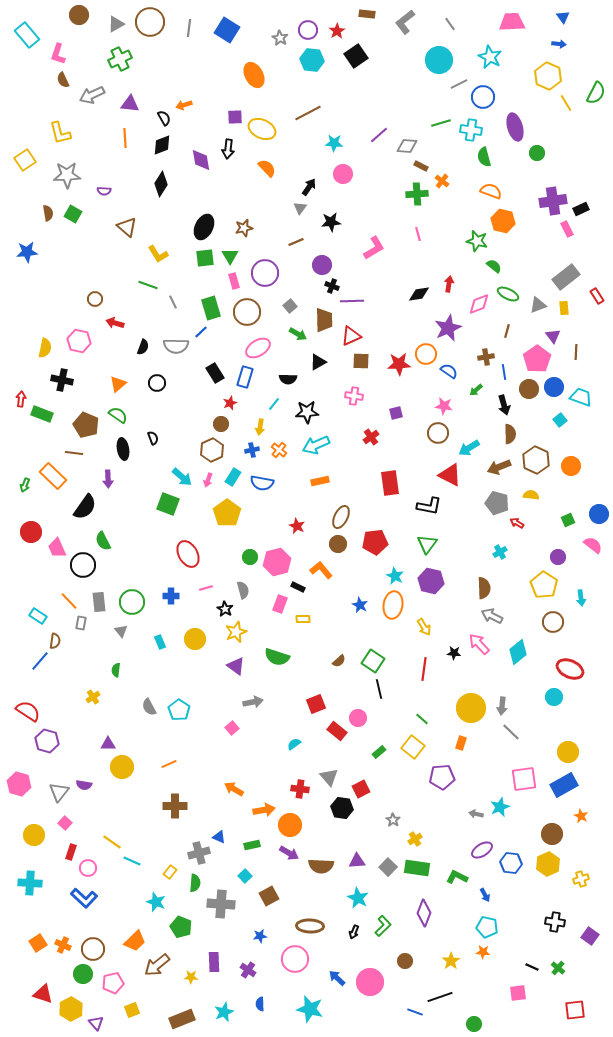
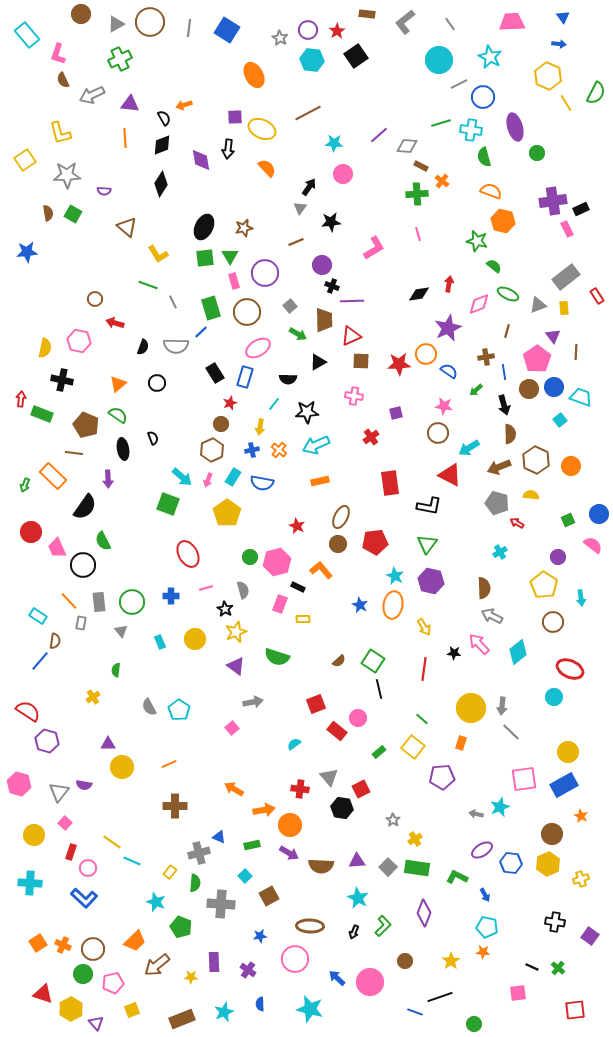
brown circle at (79, 15): moved 2 px right, 1 px up
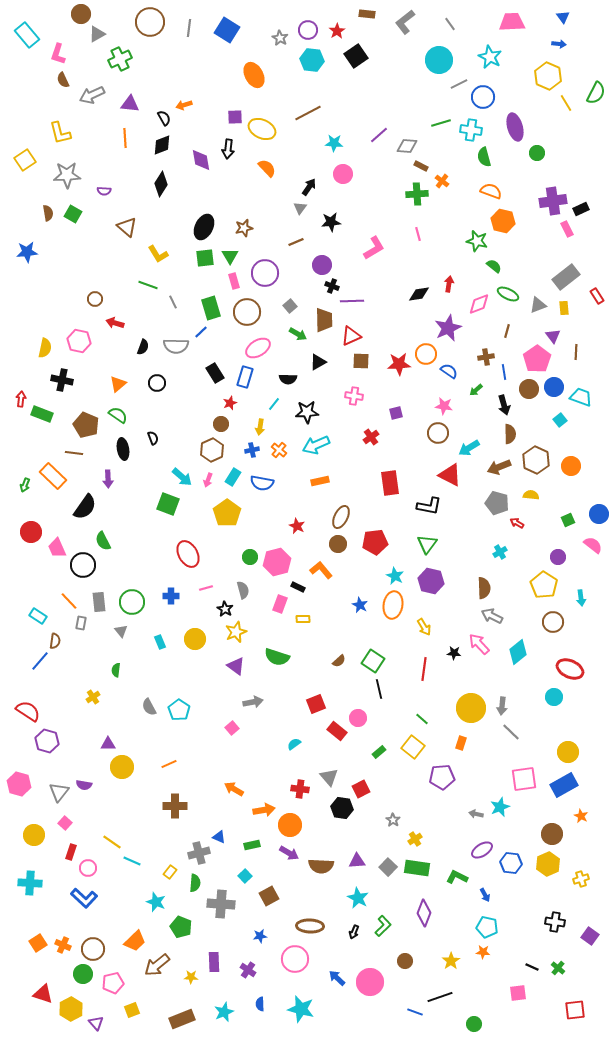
gray triangle at (116, 24): moved 19 px left, 10 px down
cyan star at (310, 1009): moved 9 px left
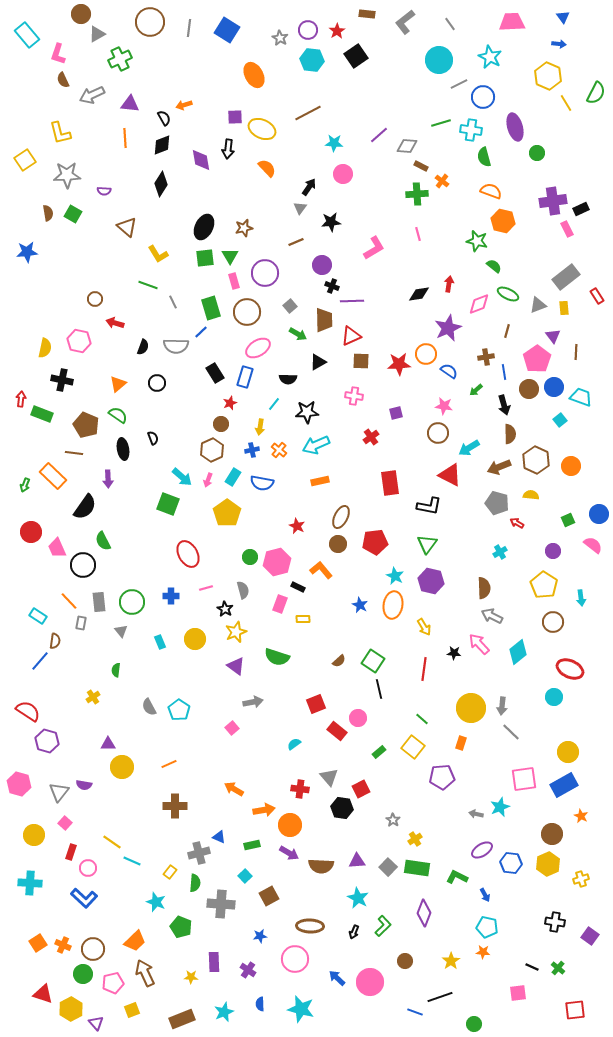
purple circle at (558, 557): moved 5 px left, 6 px up
brown arrow at (157, 965): moved 12 px left, 8 px down; rotated 104 degrees clockwise
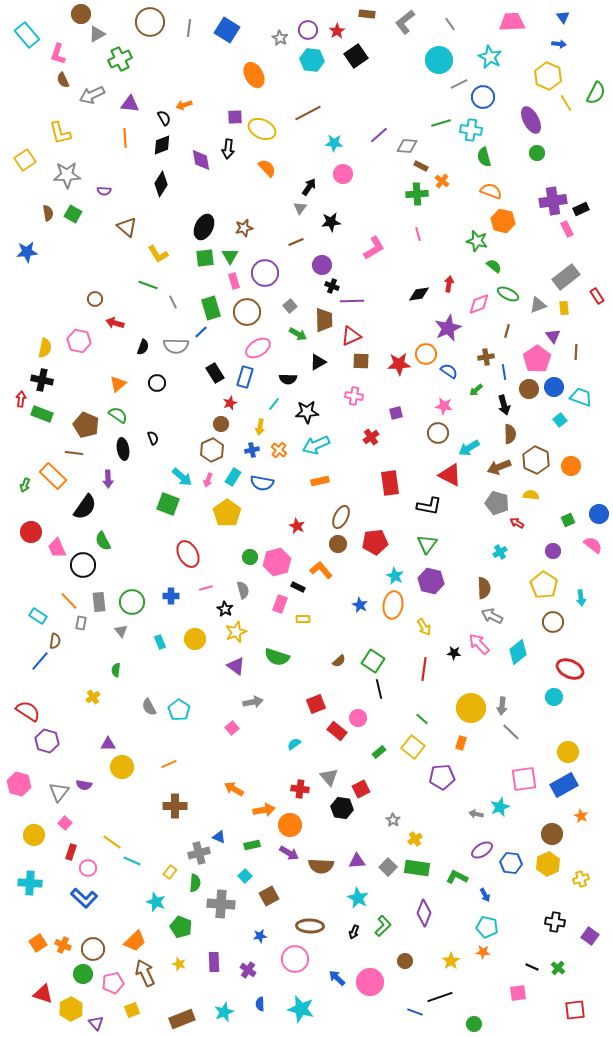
purple ellipse at (515, 127): moved 16 px right, 7 px up; rotated 12 degrees counterclockwise
black cross at (62, 380): moved 20 px left
yellow star at (191, 977): moved 12 px left, 13 px up; rotated 16 degrees clockwise
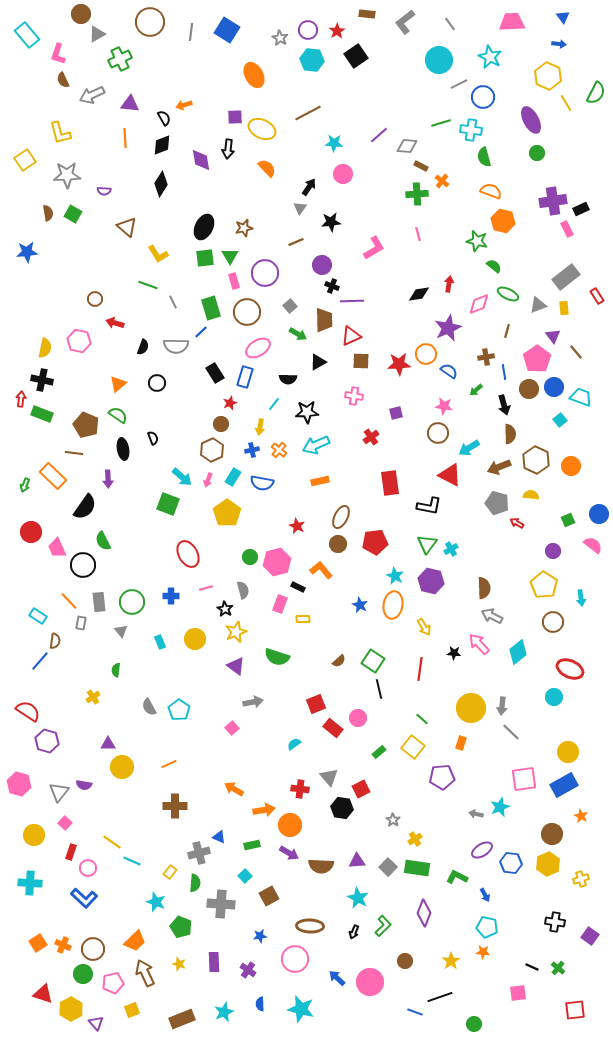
gray line at (189, 28): moved 2 px right, 4 px down
brown line at (576, 352): rotated 42 degrees counterclockwise
cyan cross at (500, 552): moved 49 px left, 3 px up
red line at (424, 669): moved 4 px left
red rectangle at (337, 731): moved 4 px left, 3 px up
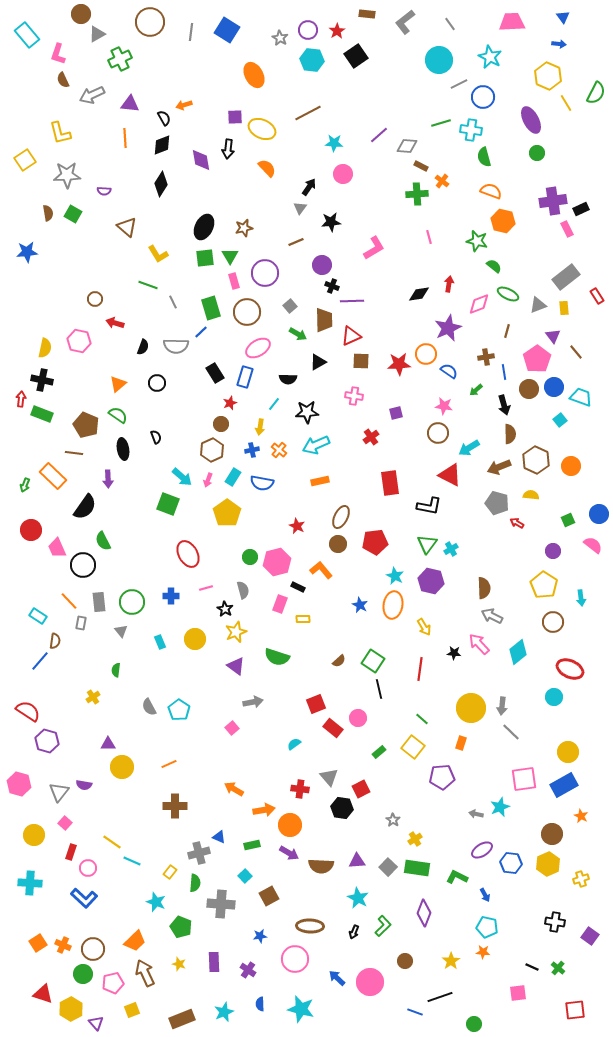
pink line at (418, 234): moved 11 px right, 3 px down
black semicircle at (153, 438): moved 3 px right, 1 px up
red circle at (31, 532): moved 2 px up
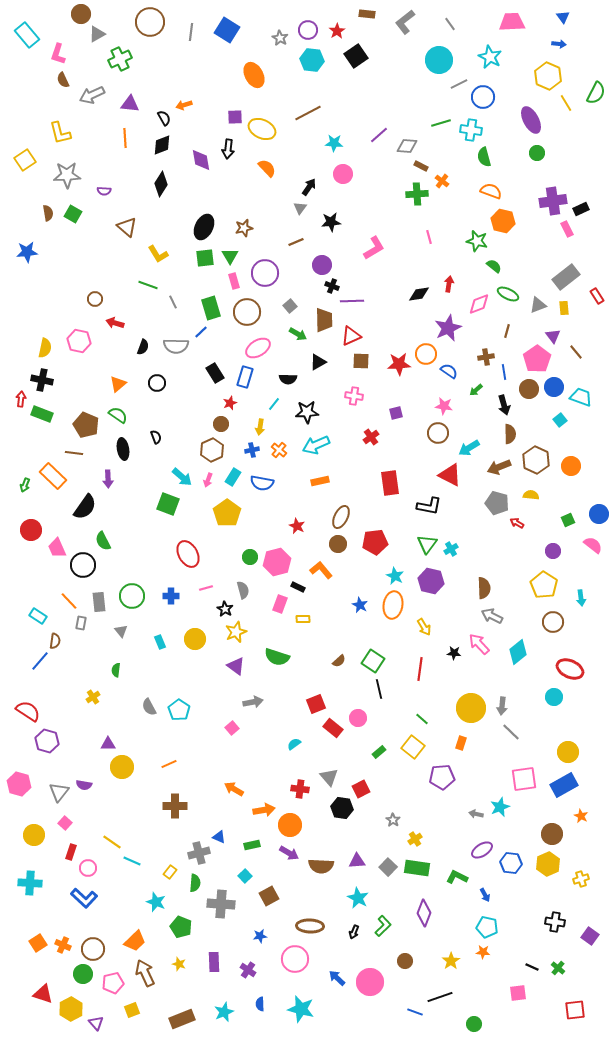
green circle at (132, 602): moved 6 px up
